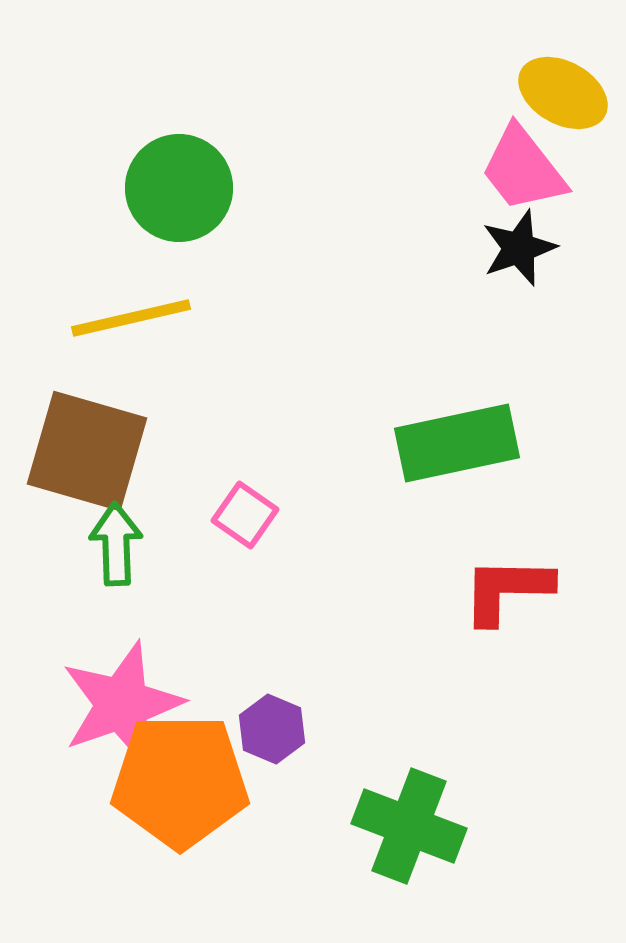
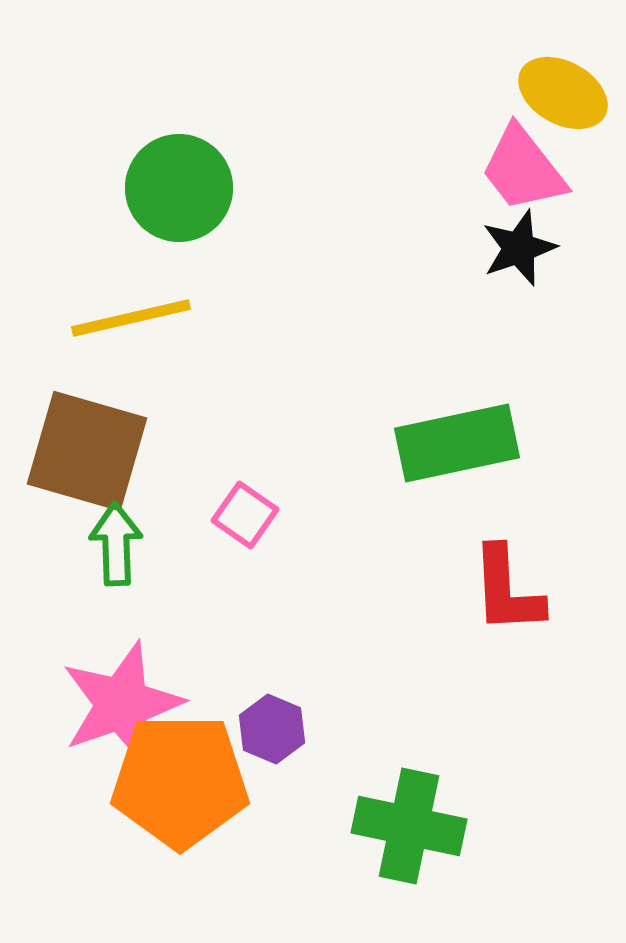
red L-shape: rotated 94 degrees counterclockwise
green cross: rotated 9 degrees counterclockwise
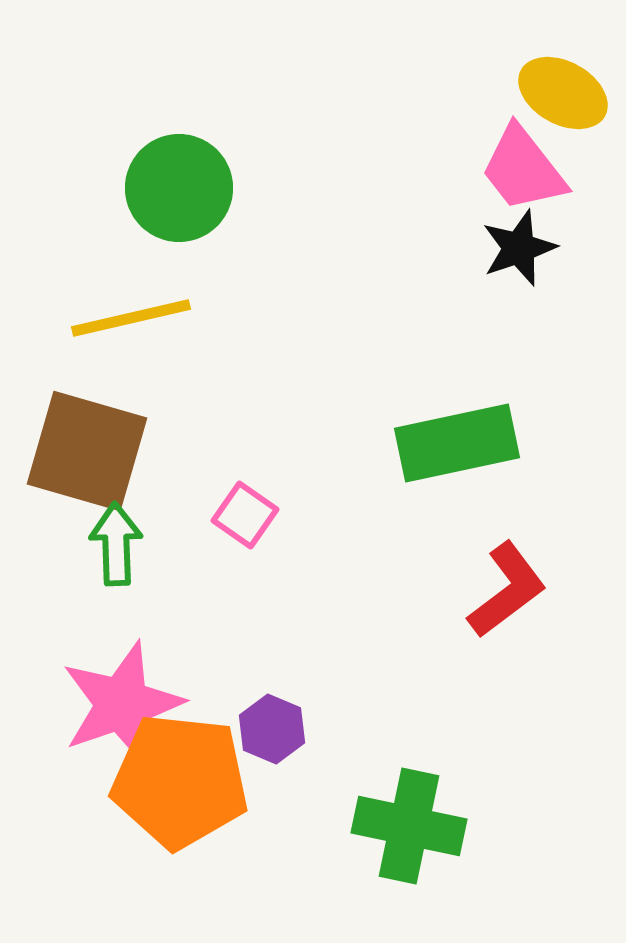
red L-shape: rotated 124 degrees counterclockwise
orange pentagon: rotated 6 degrees clockwise
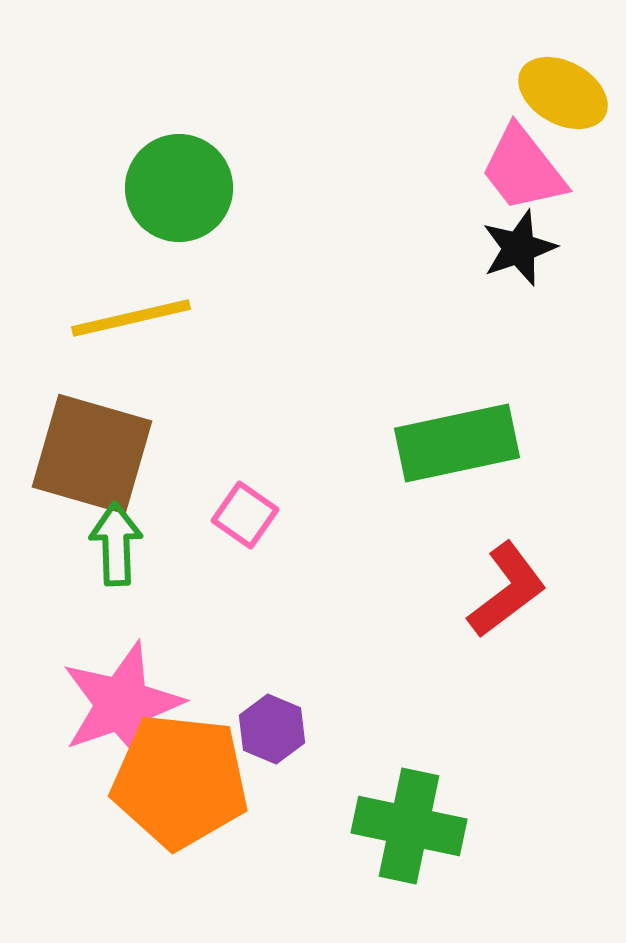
brown square: moved 5 px right, 3 px down
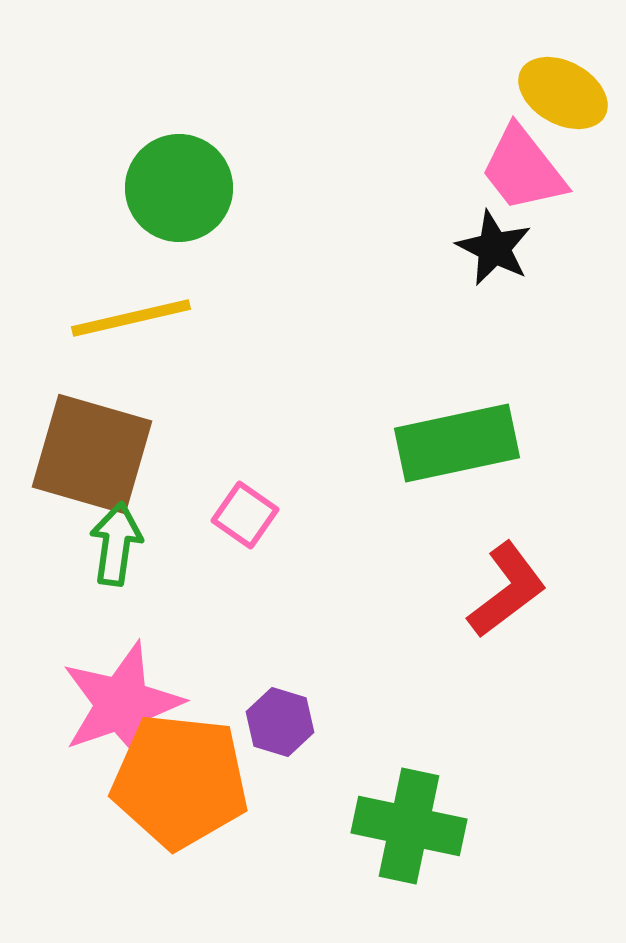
black star: moved 25 px left; rotated 26 degrees counterclockwise
green arrow: rotated 10 degrees clockwise
purple hexagon: moved 8 px right, 7 px up; rotated 6 degrees counterclockwise
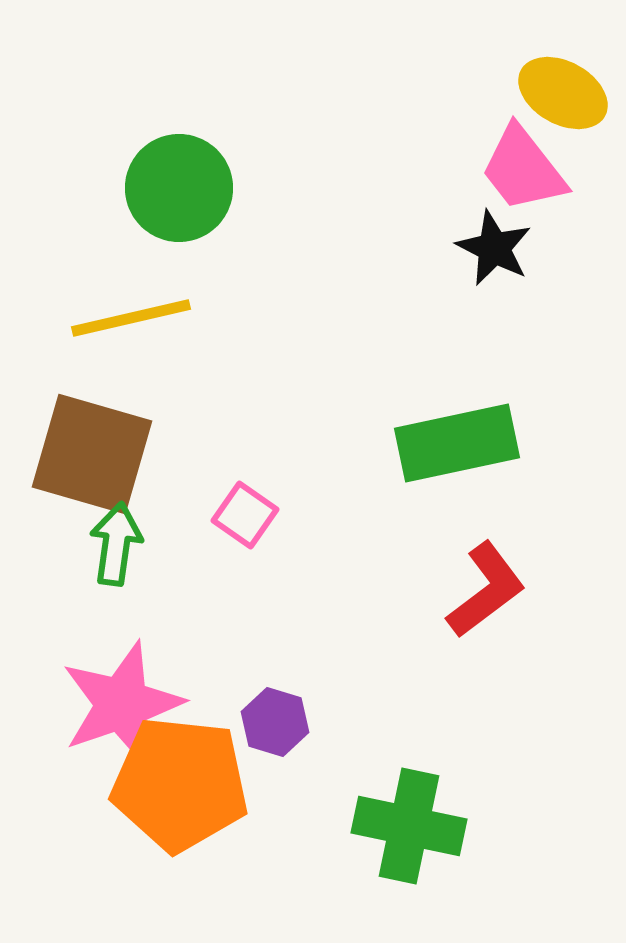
red L-shape: moved 21 px left
purple hexagon: moved 5 px left
orange pentagon: moved 3 px down
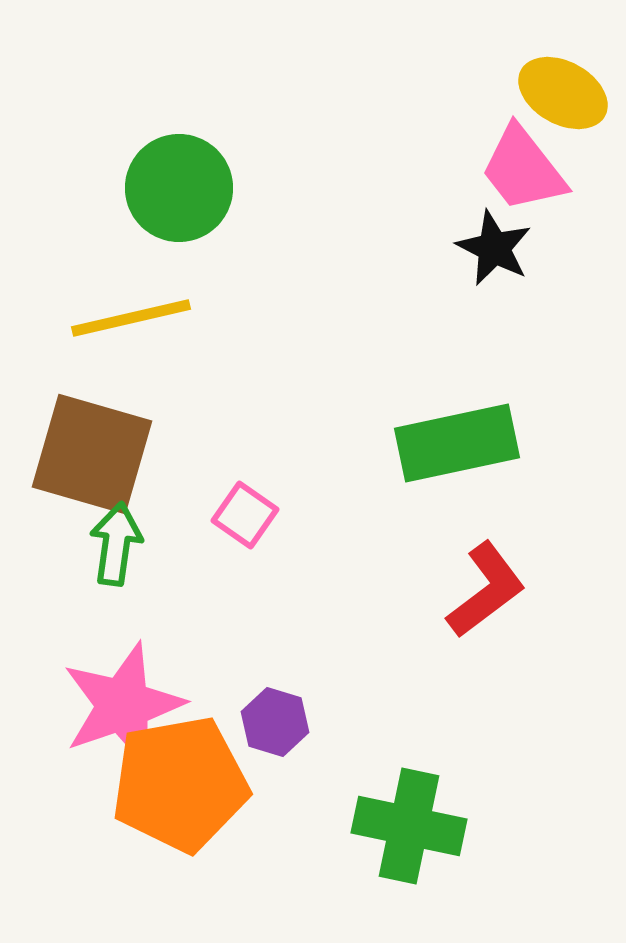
pink star: moved 1 px right, 1 px down
orange pentagon: rotated 16 degrees counterclockwise
